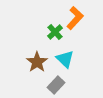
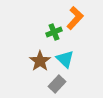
green cross: moved 1 px left; rotated 21 degrees clockwise
brown star: moved 3 px right, 1 px up
gray rectangle: moved 1 px right, 1 px up
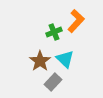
orange L-shape: moved 1 px right, 3 px down
gray rectangle: moved 4 px left, 2 px up
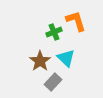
orange L-shape: rotated 60 degrees counterclockwise
cyan triangle: moved 1 px right, 1 px up
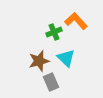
orange L-shape: rotated 25 degrees counterclockwise
brown star: moved 1 px left; rotated 20 degrees clockwise
gray rectangle: moved 2 px left; rotated 66 degrees counterclockwise
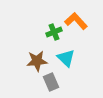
brown star: moved 2 px left; rotated 10 degrees clockwise
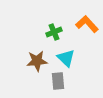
orange L-shape: moved 11 px right, 3 px down
gray rectangle: moved 7 px right, 1 px up; rotated 18 degrees clockwise
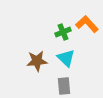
green cross: moved 9 px right
gray rectangle: moved 6 px right, 5 px down
